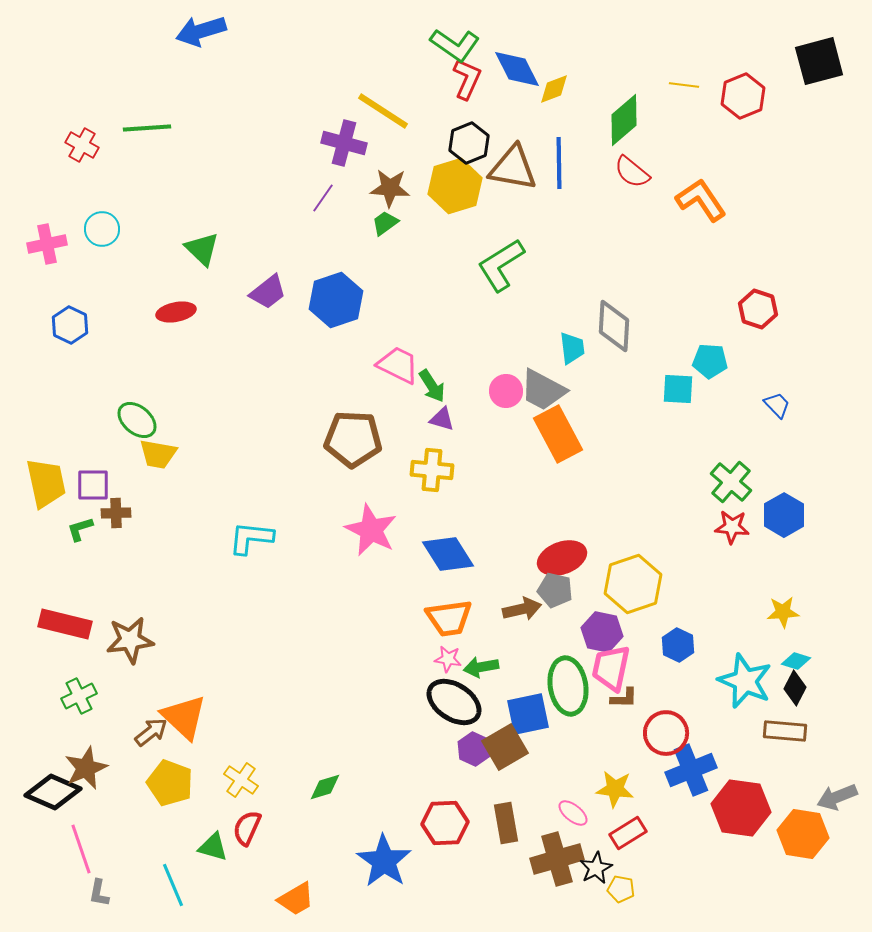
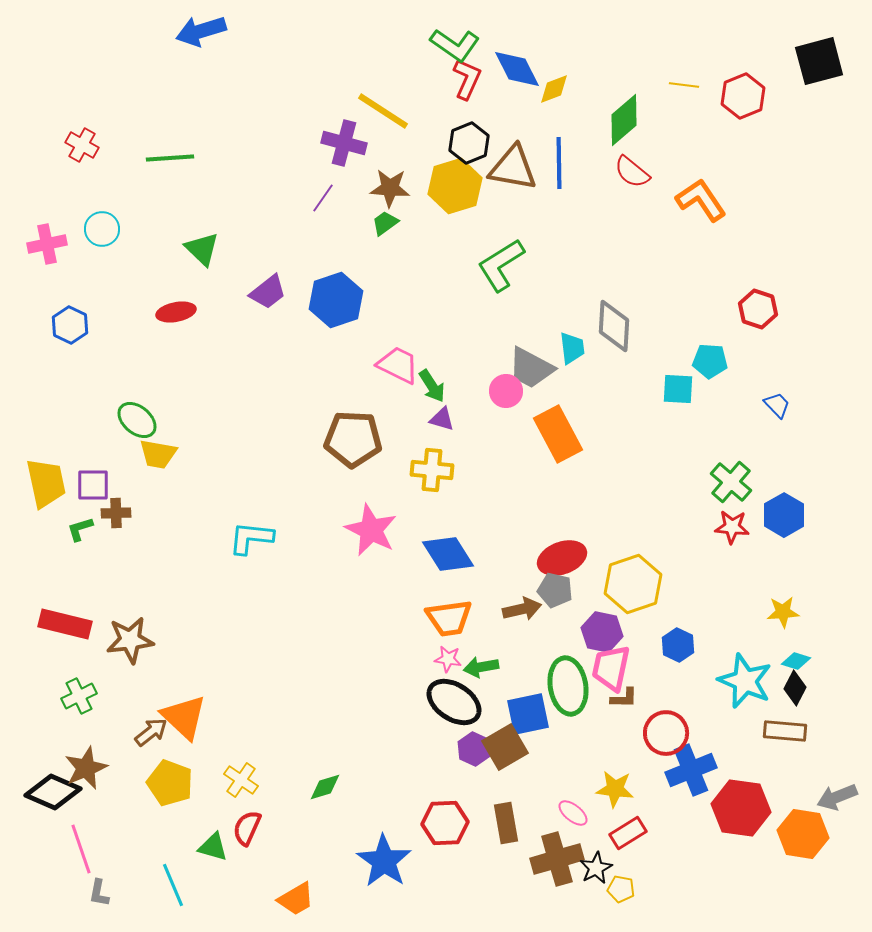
green line at (147, 128): moved 23 px right, 30 px down
gray trapezoid at (543, 390): moved 12 px left, 22 px up
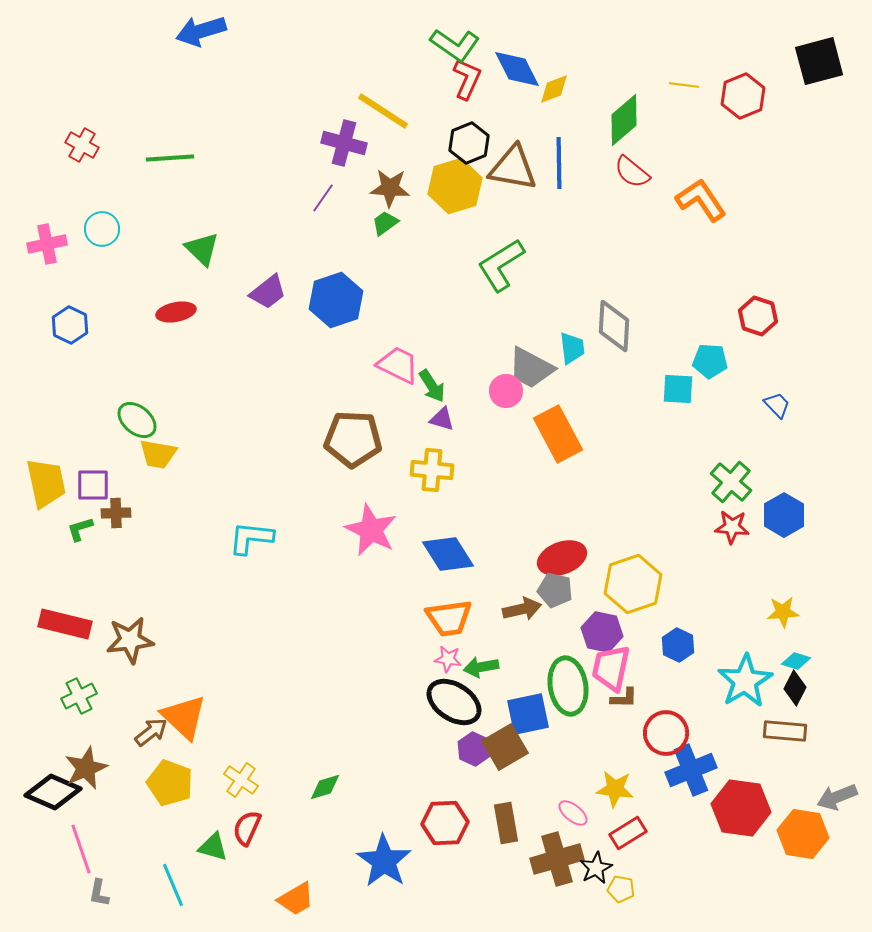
red hexagon at (758, 309): moved 7 px down
cyan star at (745, 681): rotated 18 degrees clockwise
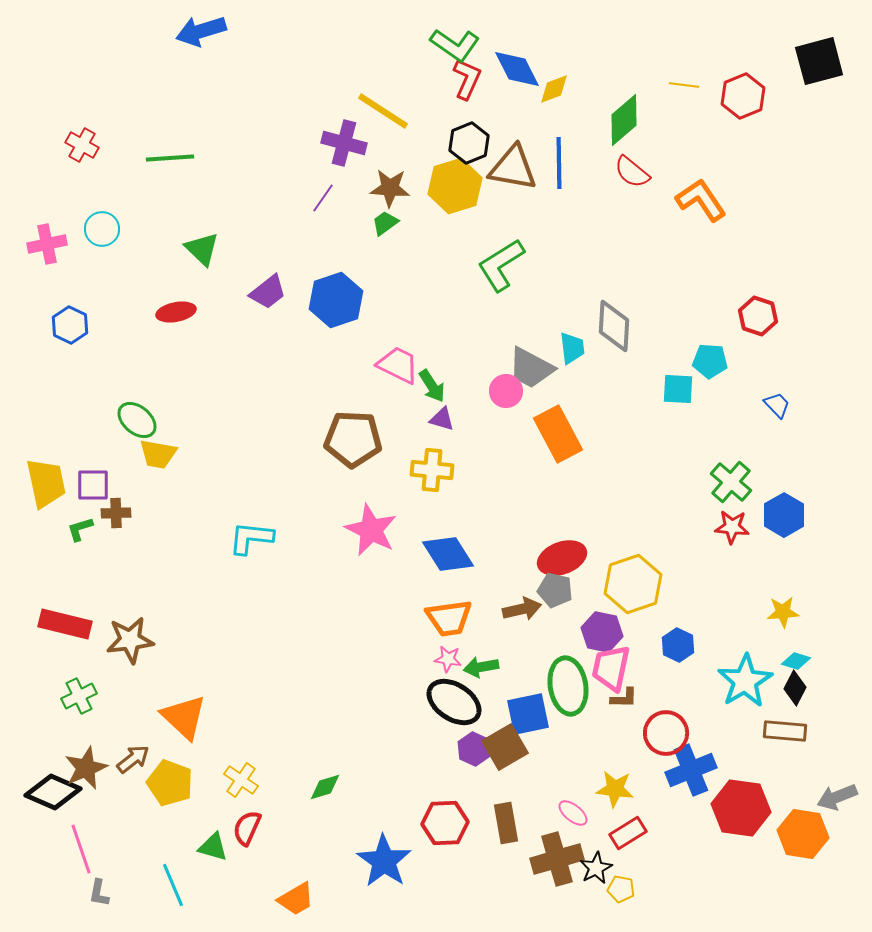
brown arrow at (151, 732): moved 18 px left, 27 px down
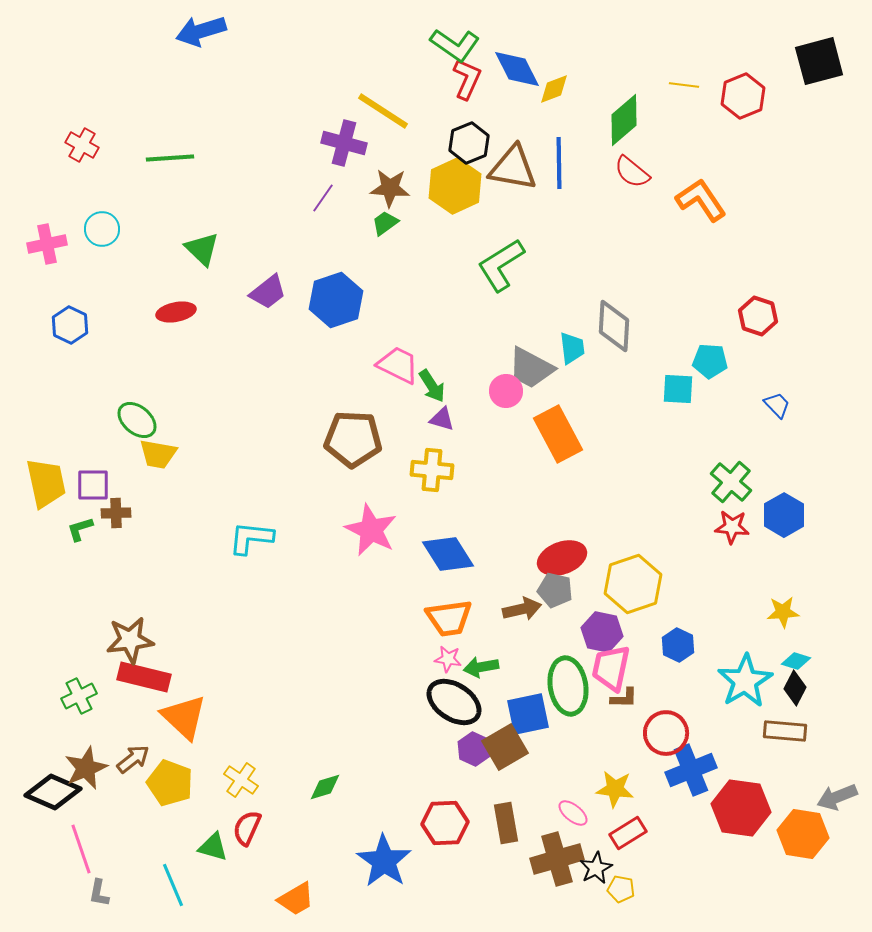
yellow hexagon at (455, 186): rotated 8 degrees counterclockwise
red rectangle at (65, 624): moved 79 px right, 53 px down
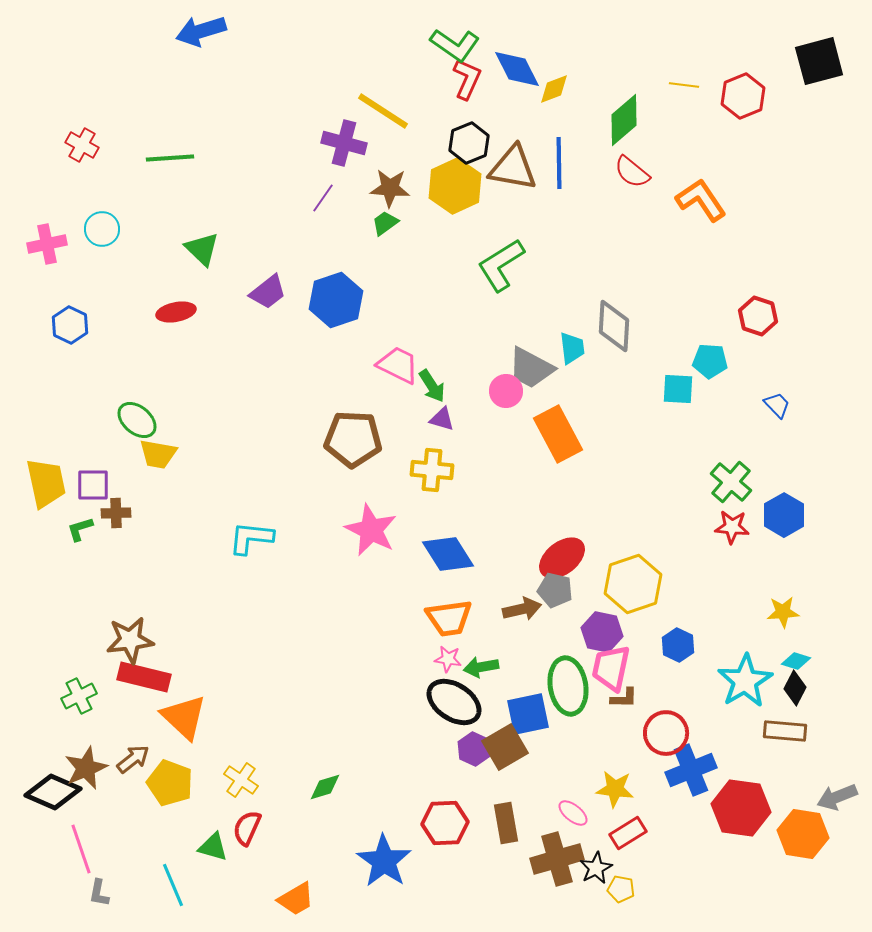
red ellipse at (562, 558): rotated 18 degrees counterclockwise
